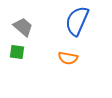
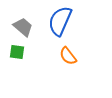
blue semicircle: moved 17 px left
orange semicircle: moved 2 px up; rotated 42 degrees clockwise
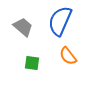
green square: moved 15 px right, 11 px down
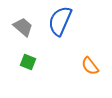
orange semicircle: moved 22 px right, 10 px down
green square: moved 4 px left, 1 px up; rotated 14 degrees clockwise
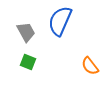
gray trapezoid: moved 3 px right, 5 px down; rotated 20 degrees clockwise
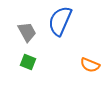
gray trapezoid: moved 1 px right
orange semicircle: moved 1 px up; rotated 30 degrees counterclockwise
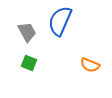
green square: moved 1 px right, 1 px down
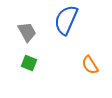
blue semicircle: moved 6 px right, 1 px up
orange semicircle: rotated 36 degrees clockwise
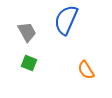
orange semicircle: moved 4 px left, 5 px down
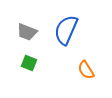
blue semicircle: moved 10 px down
gray trapezoid: rotated 140 degrees clockwise
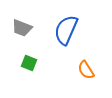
gray trapezoid: moved 5 px left, 4 px up
